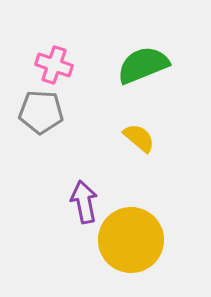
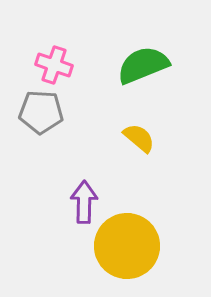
purple arrow: rotated 12 degrees clockwise
yellow circle: moved 4 px left, 6 px down
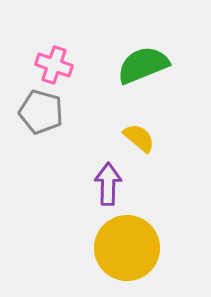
gray pentagon: rotated 12 degrees clockwise
purple arrow: moved 24 px right, 18 px up
yellow circle: moved 2 px down
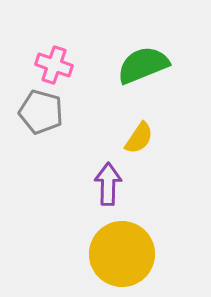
yellow semicircle: rotated 84 degrees clockwise
yellow circle: moved 5 px left, 6 px down
